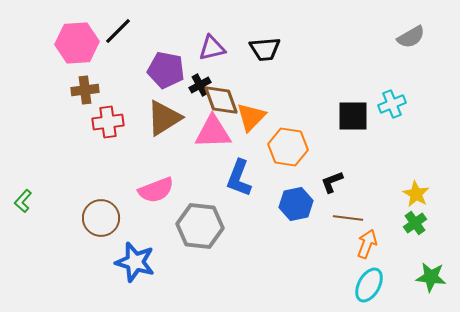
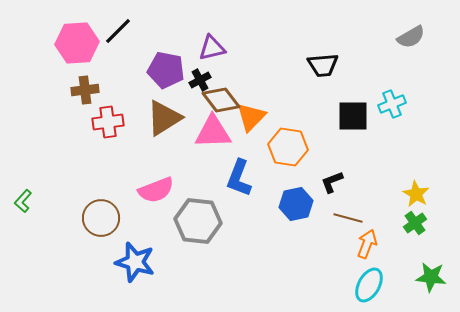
black trapezoid: moved 58 px right, 16 px down
black cross: moved 5 px up
brown diamond: rotated 18 degrees counterclockwise
brown line: rotated 8 degrees clockwise
gray hexagon: moved 2 px left, 5 px up
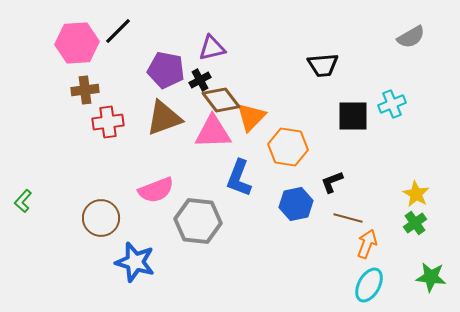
brown triangle: rotated 12 degrees clockwise
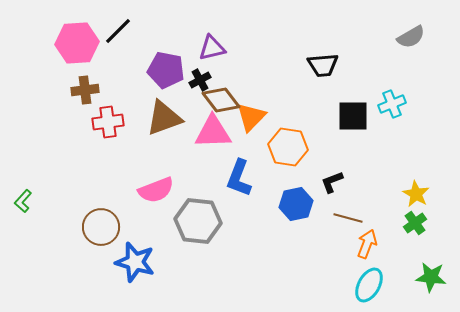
brown circle: moved 9 px down
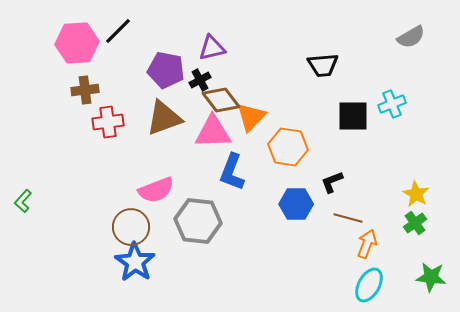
blue L-shape: moved 7 px left, 6 px up
blue hexagon: rotated 12 degrees clockwise
brown circle: moved 30 px right
blue star: rotated 18 degrees clockwise
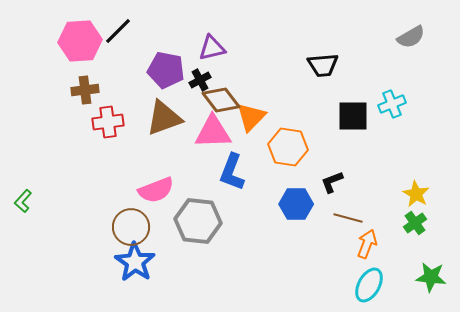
pink hexagon: moved 3 px right, 2 px up
